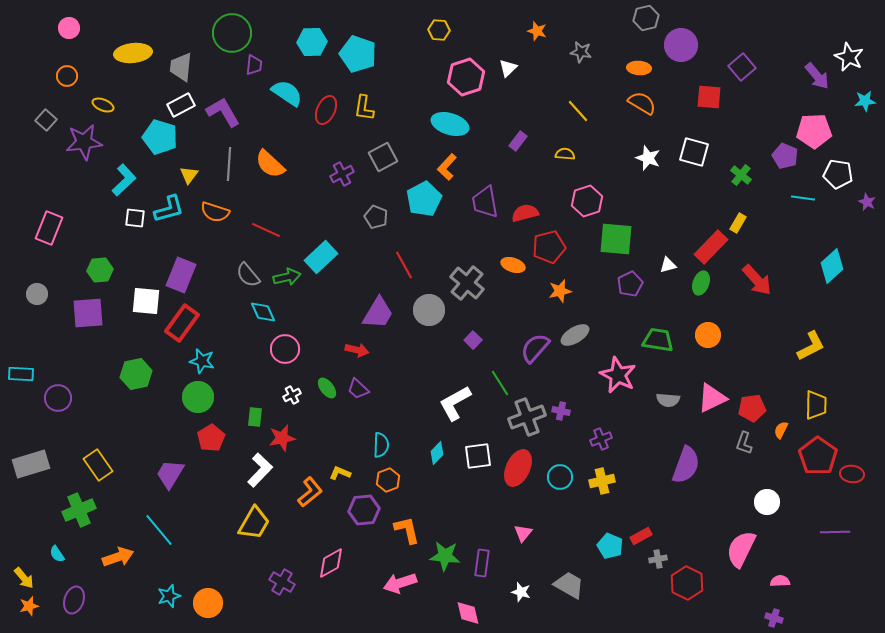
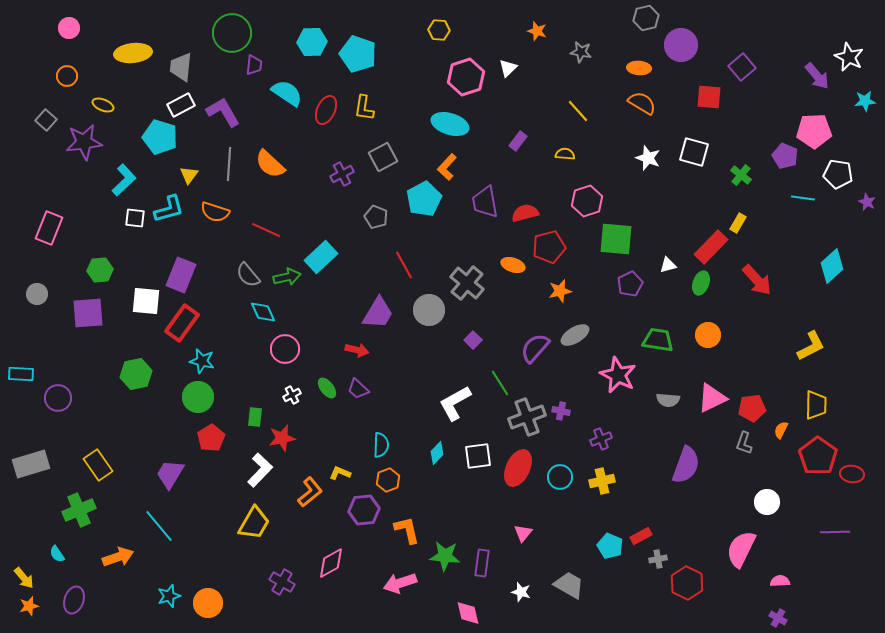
cyan line at (159, 530): moved 4 px up
purple cross at (774, 618): moved 4 px right; rotated 12 degrees clockwise
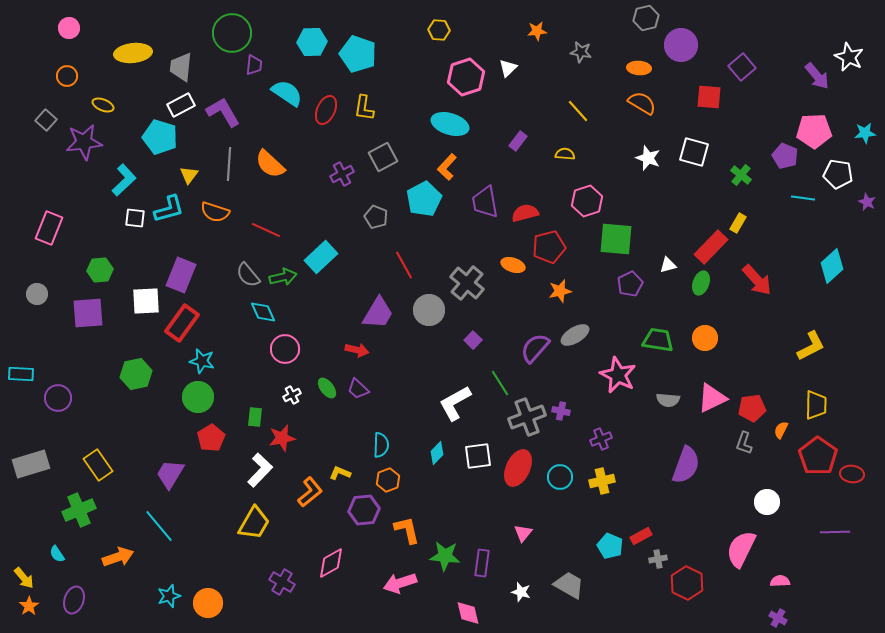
orange star at (537, 31): rotated 24 degrees counterclockwise
cyan star at (865, 101): moved 32 px down
green arrow at (287, 277): moved 4 px left
white square at (146, 301): rotated 8 degrees counterclockwise
orange circle at (708, 335): moved 3 px left, 3 px down
orange star at (29, 606): rotated 18 degrees counterclockwise
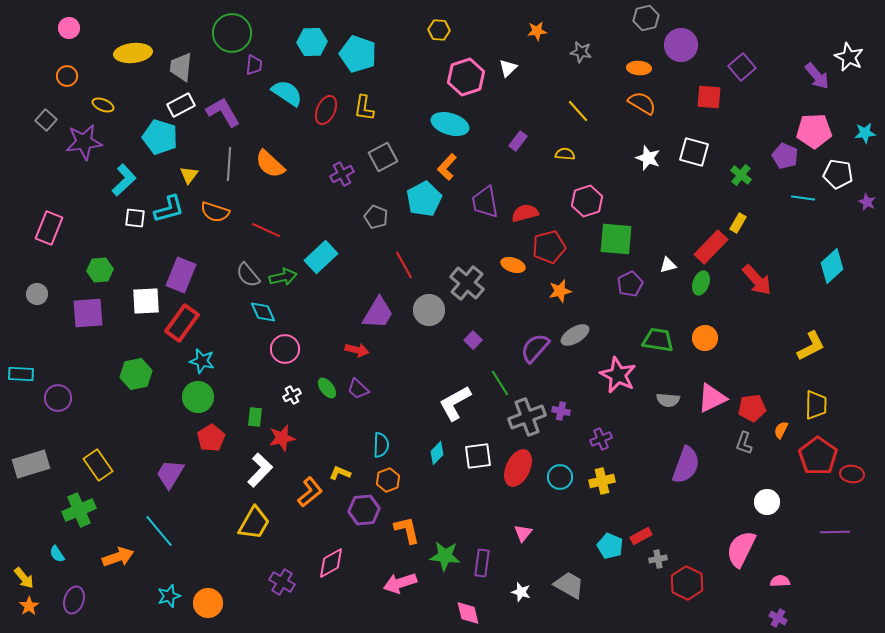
cyan line at (159, 526): moved 5 px down
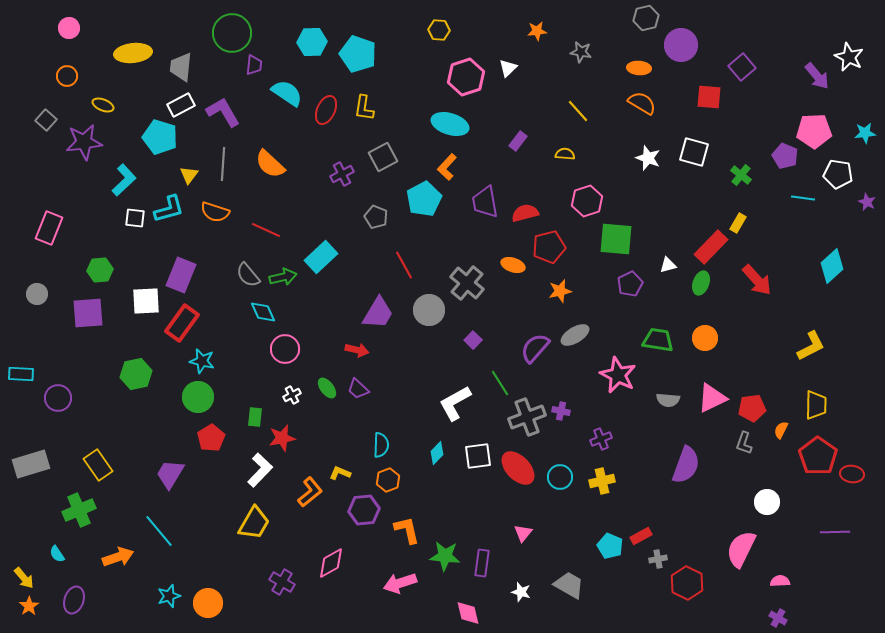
gray line at (229, 164): moved 6 px left
red ellipse at (518, 468): rotated 69 degrees counterclockwise
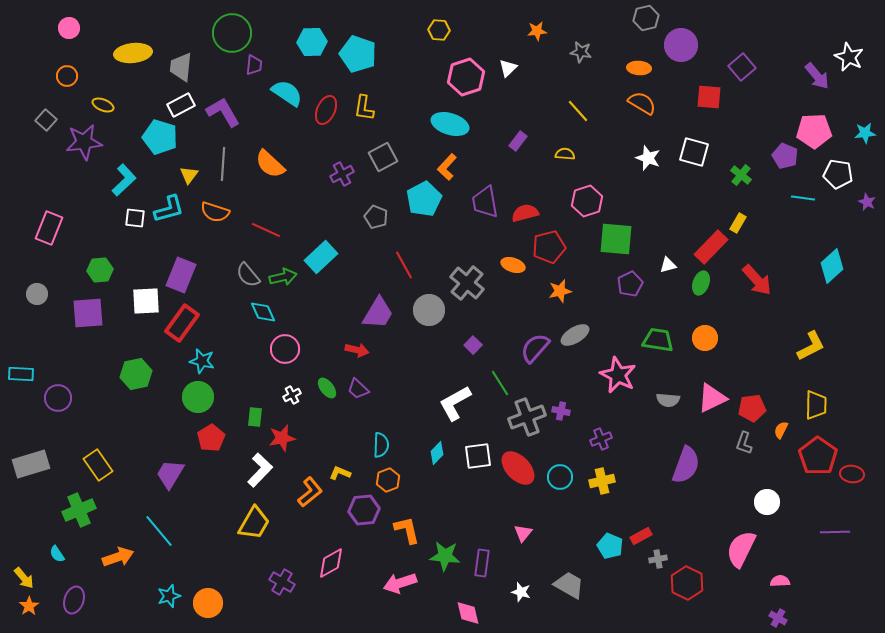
purple square at (473, 340): moved 5 px down
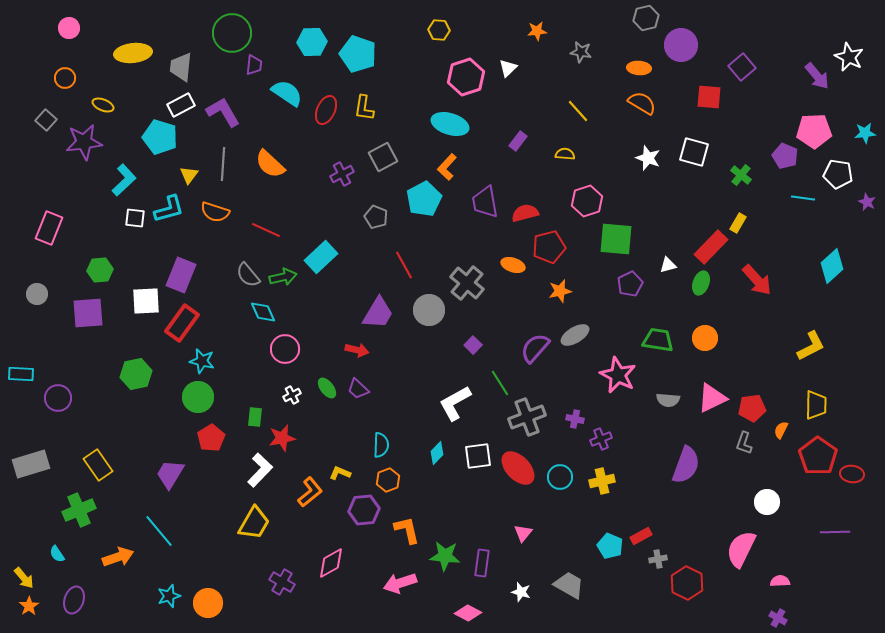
orange circle at (67, 76): moved 2 px left, 2 px down
purple cross at (561, 411): moved 14 px right, 8 px down
pink diamond at (468, 613): rotated 48 degrees counterclockwise
